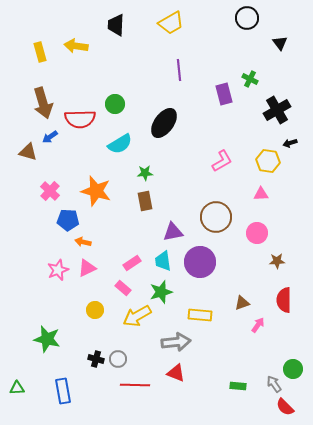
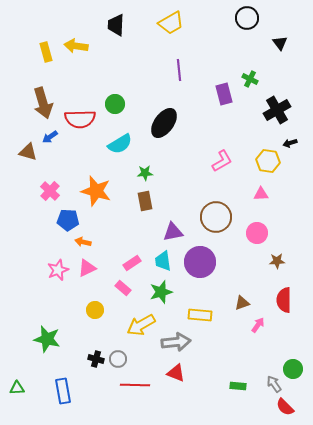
yellow rectangle at (40, 52): moved 6 px right
yellow arrow at (137, 316): moved 4 px right, 9 px down
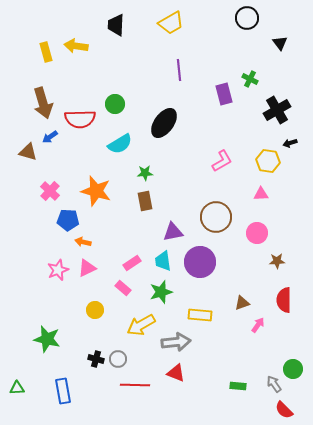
red semicircle at (285, 407): moved 1 px left, 3 px down
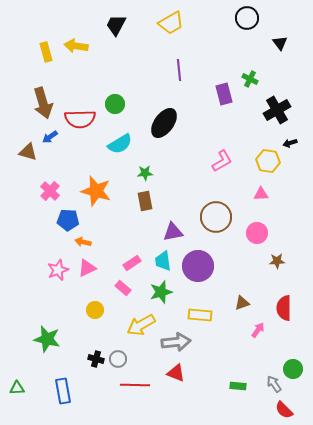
black trapezoid at (116, 25): rotated 25 degrees clockwise
purple circle at (200, 262): moved 2 px left, 4 px down
red semicircle at (284, 300): moved 8 px down
pink arrow at (258, 325): moved 5 px down
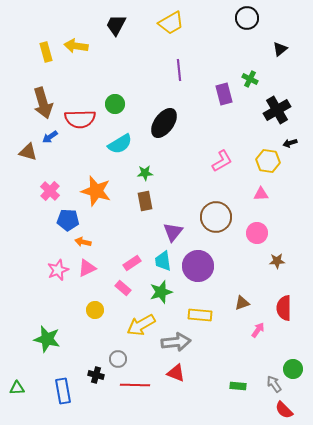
black triangle at (280, 43): moved 6 px down; rotated 28 degrees clockwise
purple triangle at (173, 232): rotated 40 degrees counterclockwise
black cross at (96, 359): moved 16 px down
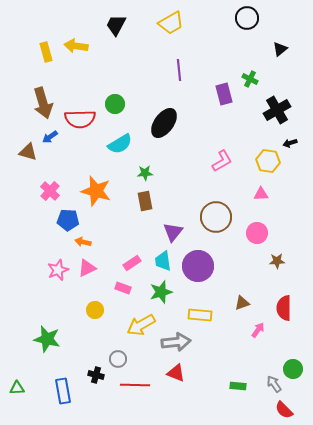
pink rectangle at (123, 288): rotated 21 degrees counterclockwise
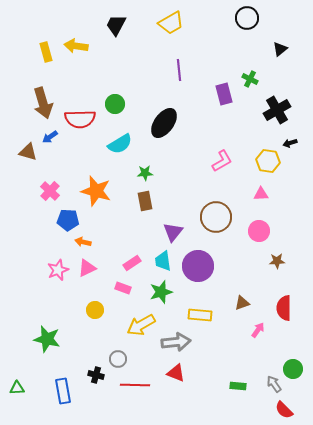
pink circle at (257, 233): moved 2 px right, 2 px up
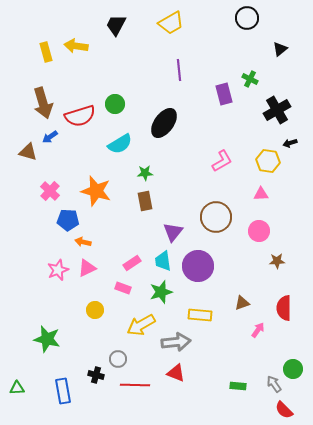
red semicircle at (80, 119): moved 3 px up; rotated 16 degrees counterclockwise
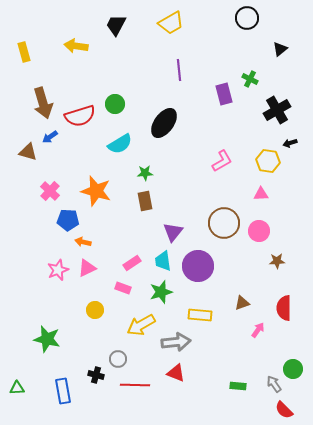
yellow rectangle at (46, 52): moved 22 px left
brown circle at (216, 217): moved 8 px right, 6 px down
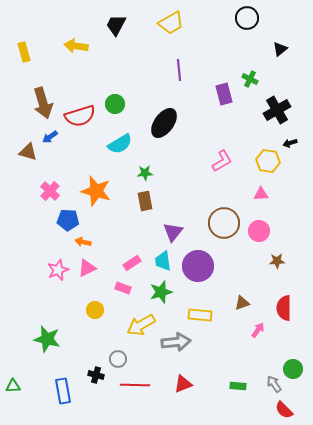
red triangle at (176, 373): moved 7 px right, 11 px down; rotated 42 degrees counterclockwise
green triangle at (17, 388): moved 4 px left, 2 px up
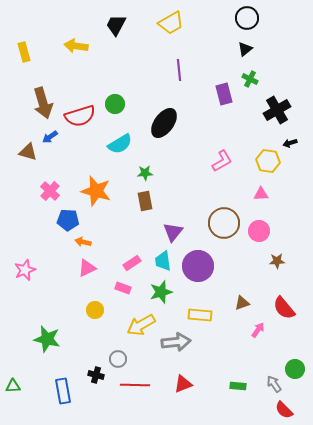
black triangle at (280, 49): moved 35 px left
pink star at (58, 270): moved 33 px left
red semicircle at (284, 308): rotated 40 degrees counterclockwise
green circle at (293, 369): moved 2 px right
